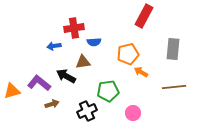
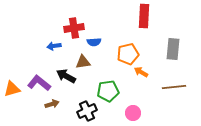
red rectangle: rotated 25 degrees counterclockwise
orange triangle: moved 2 px up
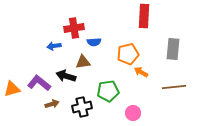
black arrow: rotated 12 degrees counterclockwise
black cross: moved 5 px left, 4 px up; rotated 12 degrees clockwise
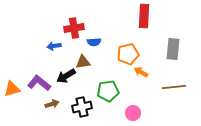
black arrow: rotated 48 degrees counterclockwise
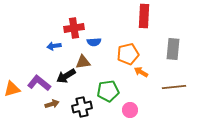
pink circle: moved 3 px left, 3 px up
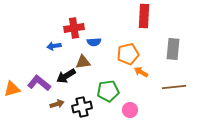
brown arrow: moved 5 px right
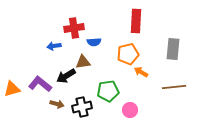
red rectangle: moved 8 px left, 5 px down
purple L-shape: moved 1 px right, 1 px down
brown arrow: rotated 32 degrees clockwise
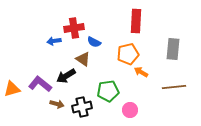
blue semicircle: rotated 32 degrees clockwise
blue arrow: moved 5 px up
brown triangle: moved 3 px up; rotated 42 degrees clockwise
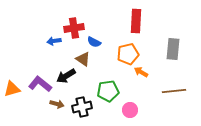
brown line: moved 4 px down
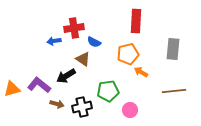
purple L-shape: moved 1 px left, 1 px down
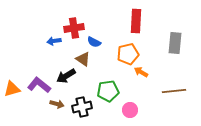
gray rectangle: moved 2 px right, 6 px up
